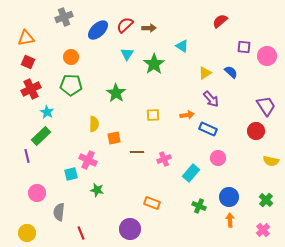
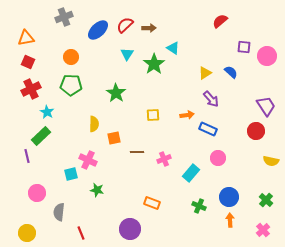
cyan triangle at (182, 46): moved 9 px left, 2 px down
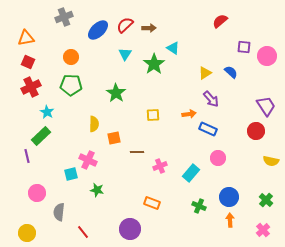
cyan triangle at (127, 54): moved 2 px left
red cross at (31, 89): moved 2 px up
orange arrow at (187, 115): moved 2 px right, 1 px up
pink cross at (164, 159): moved 4 px left, 7 px down
red line at (81, 233): moved 2 px right, 1 px up; rotated 16 degrees counterclockwise
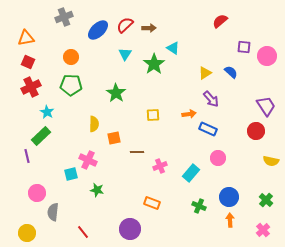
gray semicircle at (59, 212): moved 6 px left
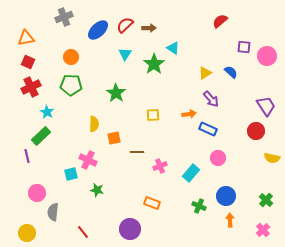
yellow semicircle at (271, 161): moved 1 px right, 3 px up
blue circle at (229, 197): moved 3 px left, 1 px up
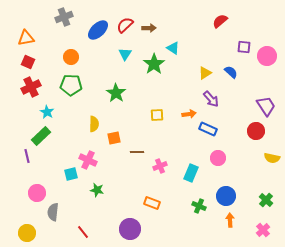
yellow square at (153, 115): moved 4 px right
cyan rectangle at (191, 173): rotated 18 degrees counterclockwise
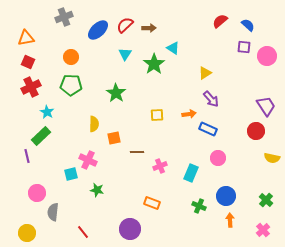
blue semicircle at (231, 72): moved 17 px right, 47 px up
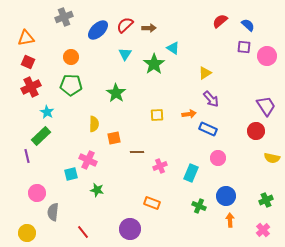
green cross at (266, 200): rotated 24 degrees clockwise
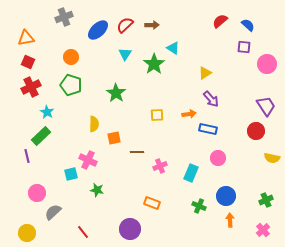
brown arrow at (149, 28): moved 3 px right, 3 px up
pink circle at (267, 56): moved 8 px down
green pentagon at (71, 85): rotated 15 degrees clockwise
blue rectangle at (208, 129): rotated 12 degrees counterclockwise
gray semicircle at (53, 212): rotated 42 degrees clockwise
